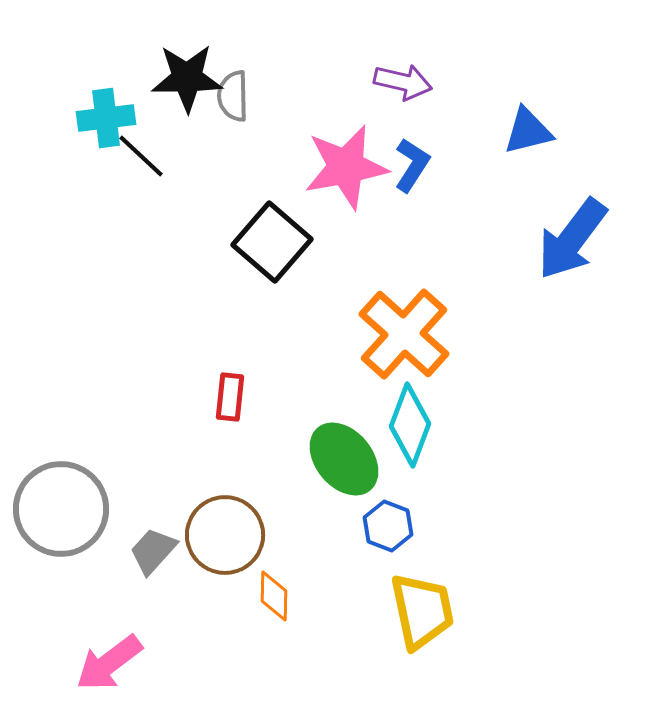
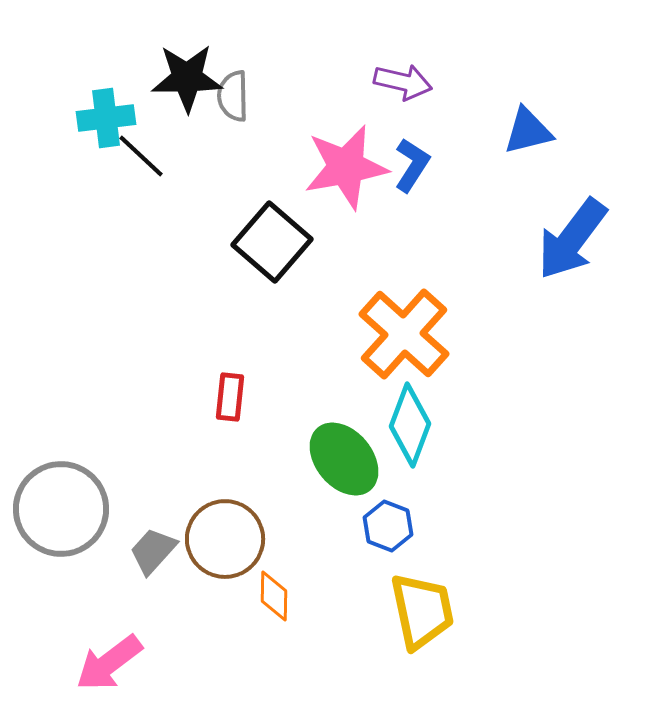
brown circle: moved 4 px down
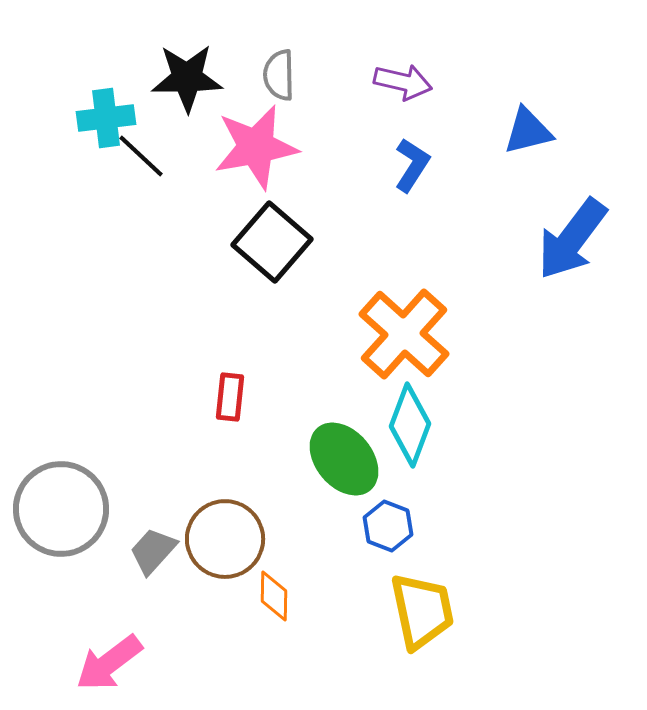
gray semicircle: moved 46 px right, 21 px up
pink star: moved 90 px left, 20 px up
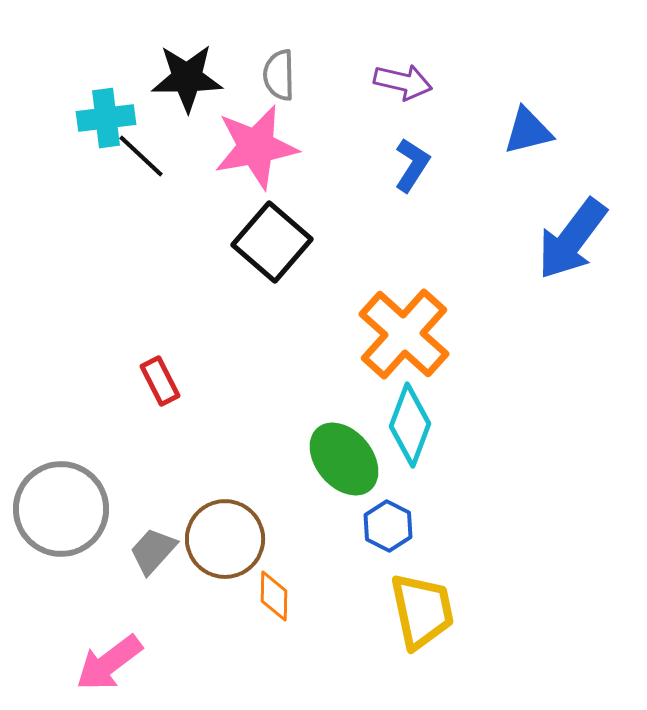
red rectangle: moved 70 px left, 16 px up; rotated 33 degrees counterclockwise
blue hexagon: rotated 6 degrees clockwise
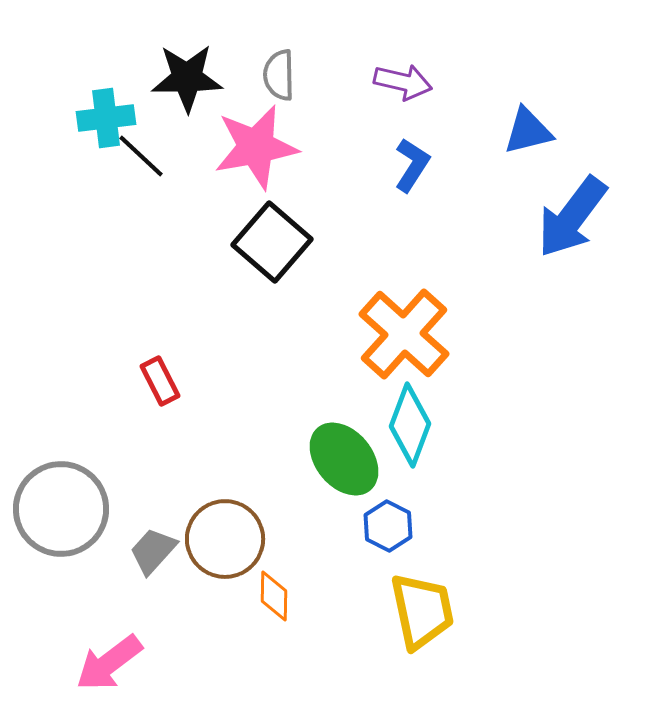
blue arrow: moved 22 px up
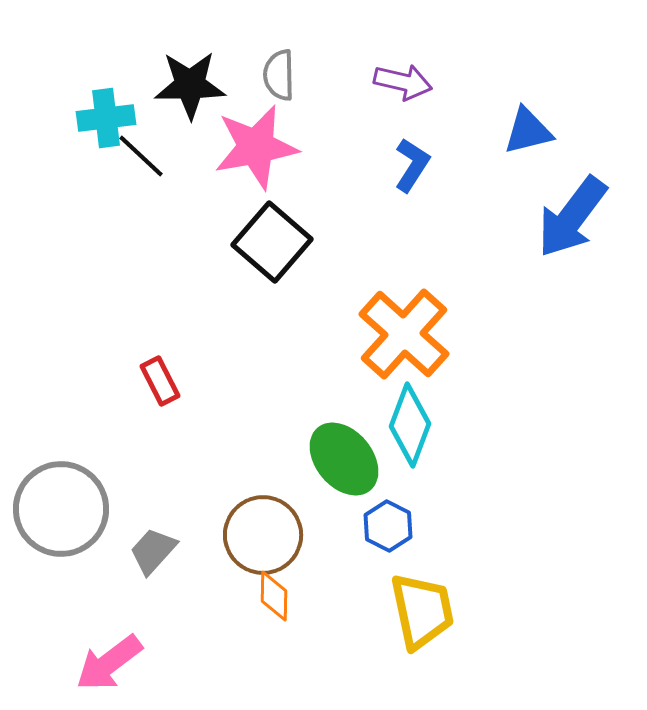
black star: moved 3 px right, 7 px down
brown circle: moved 38 px right, 4 px up
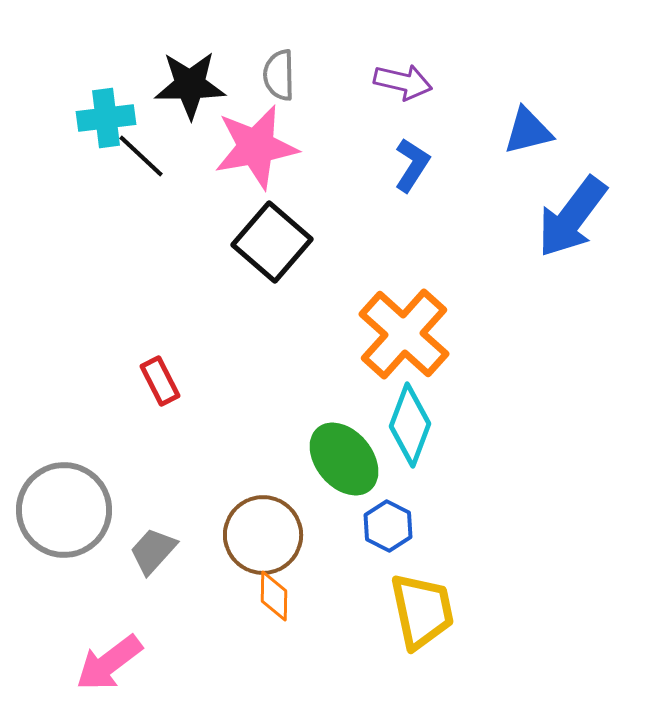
gray circle: moved 3 px right, 1 px down
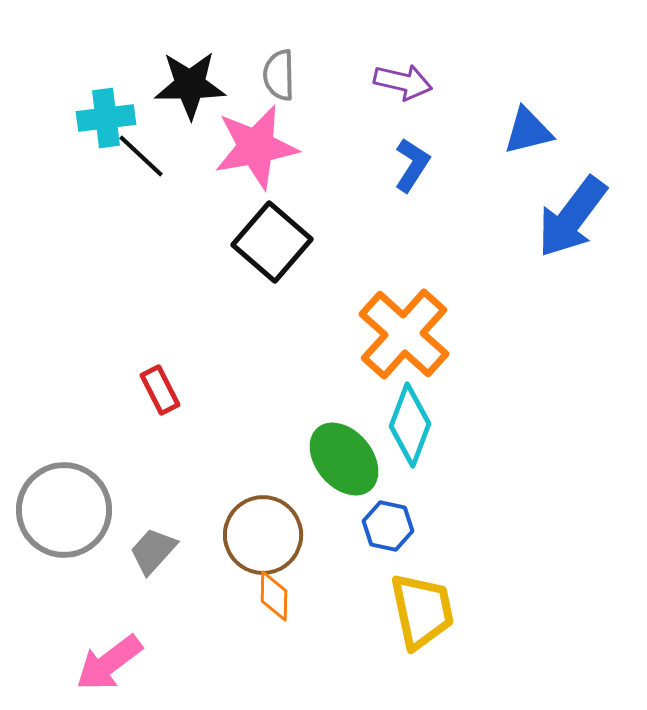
red rectangle: moved 9 px down
blue hexagon: rotated 15 degrees counterclockwise
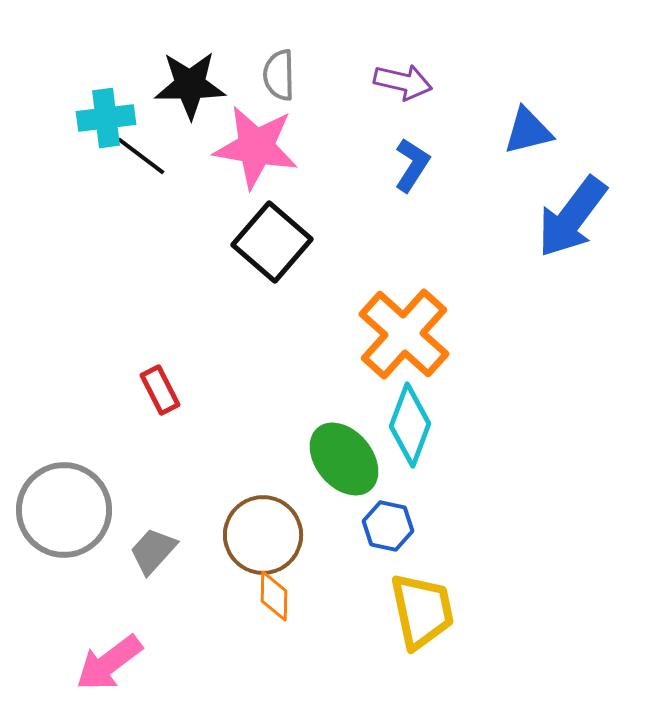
pink star: rotated 20 degrees clockwise
black line: rotated 6 degrees counterclockwise
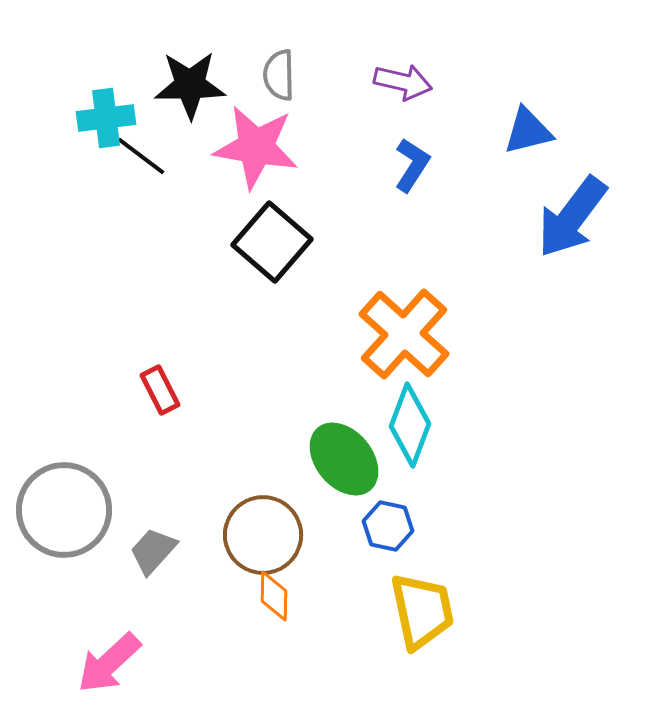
pink arrow: rotated 6 degrees counterclockwise
